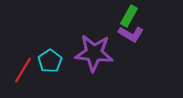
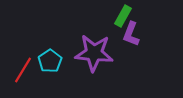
green rectangle: moved 6 px left
purple L-shape: rotated 80 degrees clockwise
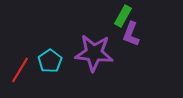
red line: moved 3 px left
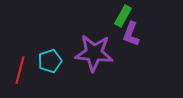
cyan pentagon: rotated 15 degrees clockwise
red line: rotated 16 degrees counterclockwise
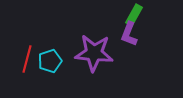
green rectangle: moved 11 px right, 1 px up
purple L-shape: moved 2 px left
red line: moved 7 px right, 11 px up
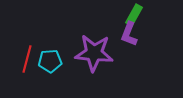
cyan pentagon: rotated 15 degrees clockwise
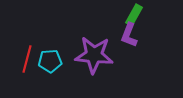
purple L-shape: moved 1 px down
purple star: moved 2 px down
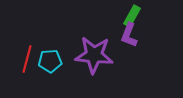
green rectangle: moved 2 px left, 1 px down
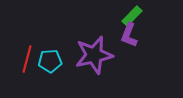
green rectangle: rotated 15 degrees clockwise
purple star: rotated 18 degrees counterclockwise
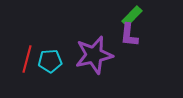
purple L-shape: rotated 15 degrees counterclockwise
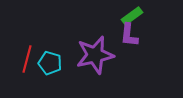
green rectangle: rotated 10 degrees clockwise
purple star: moved 1 px right
cyan pentagon: moved 2 px down; rotated 20 degrees clockwise
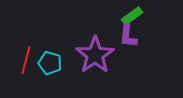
purple L-shape: moved 1 px left, 1 px down
purple star: rotated 21 degrees counterclockwise
red line: moved 1 px left, 1 px down
